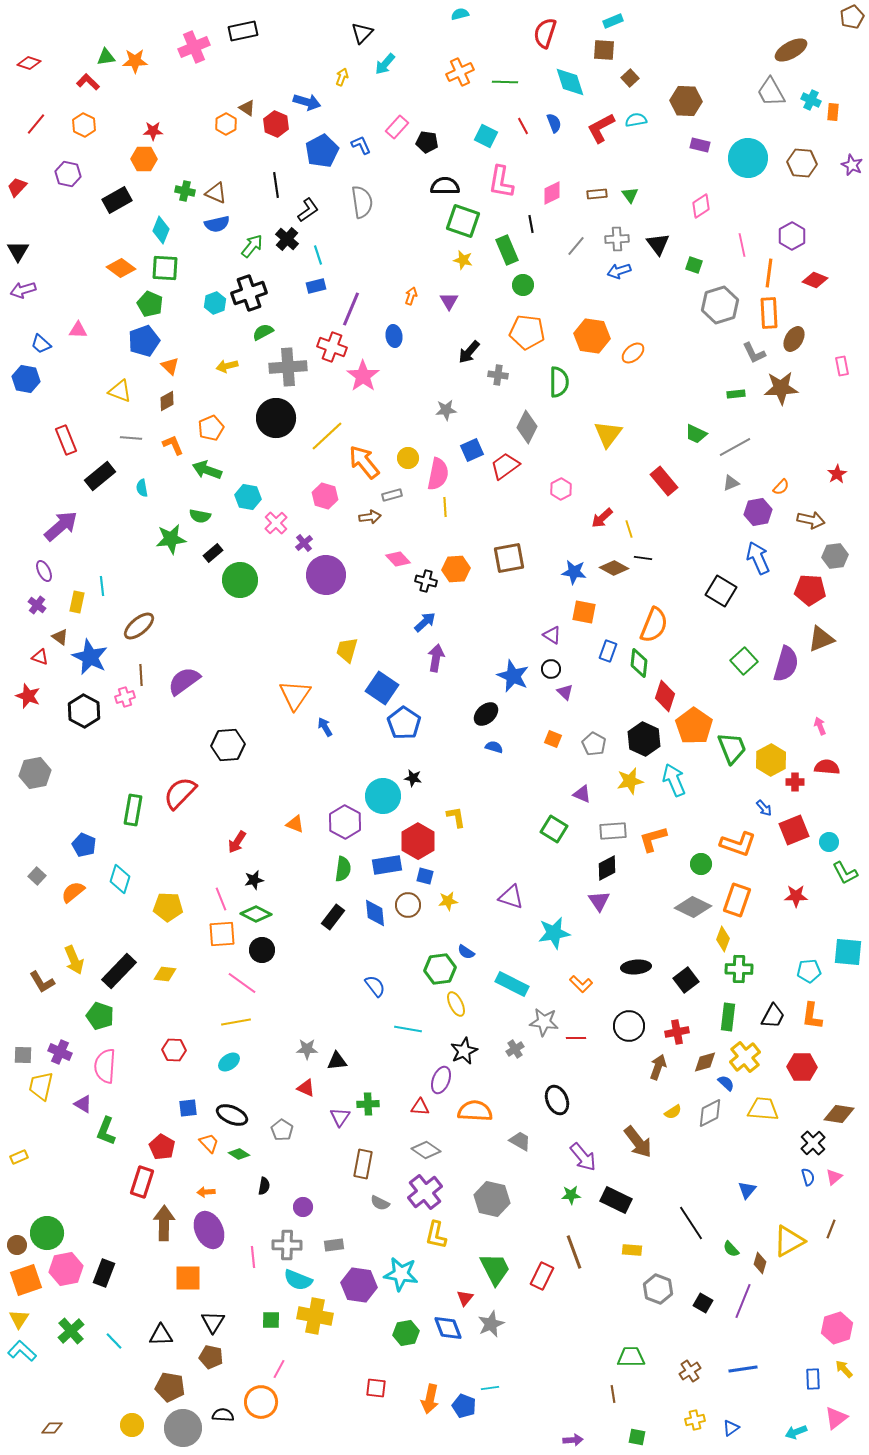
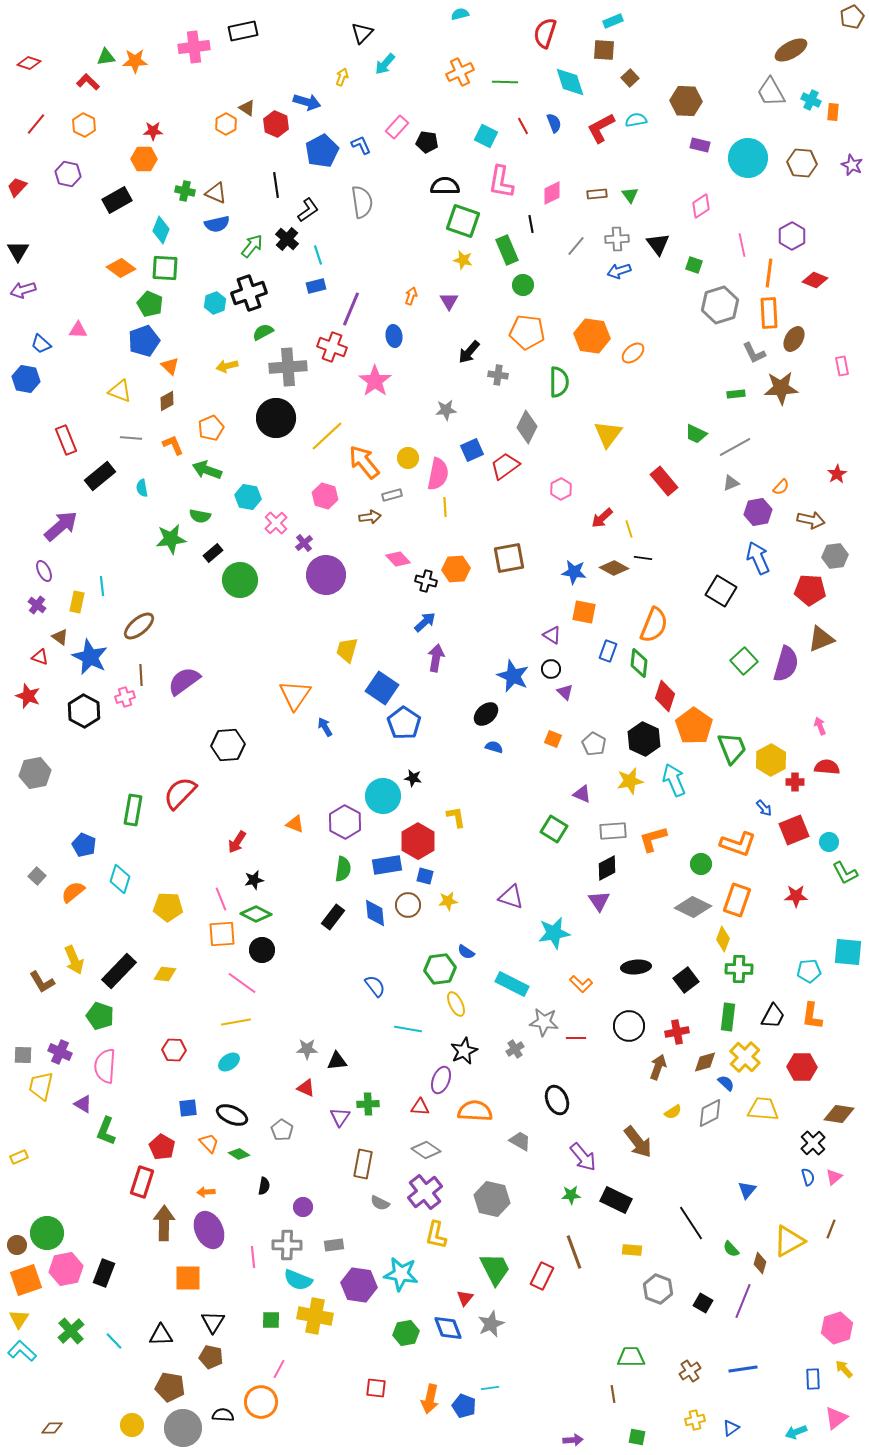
pink cross at (194, 47): rotated 16 degrees clockwise
pink star at (363, 376): moved 12 px right, 5 px down
yellow cross at (745, 1057): rotated 8 degrees counterclockwise
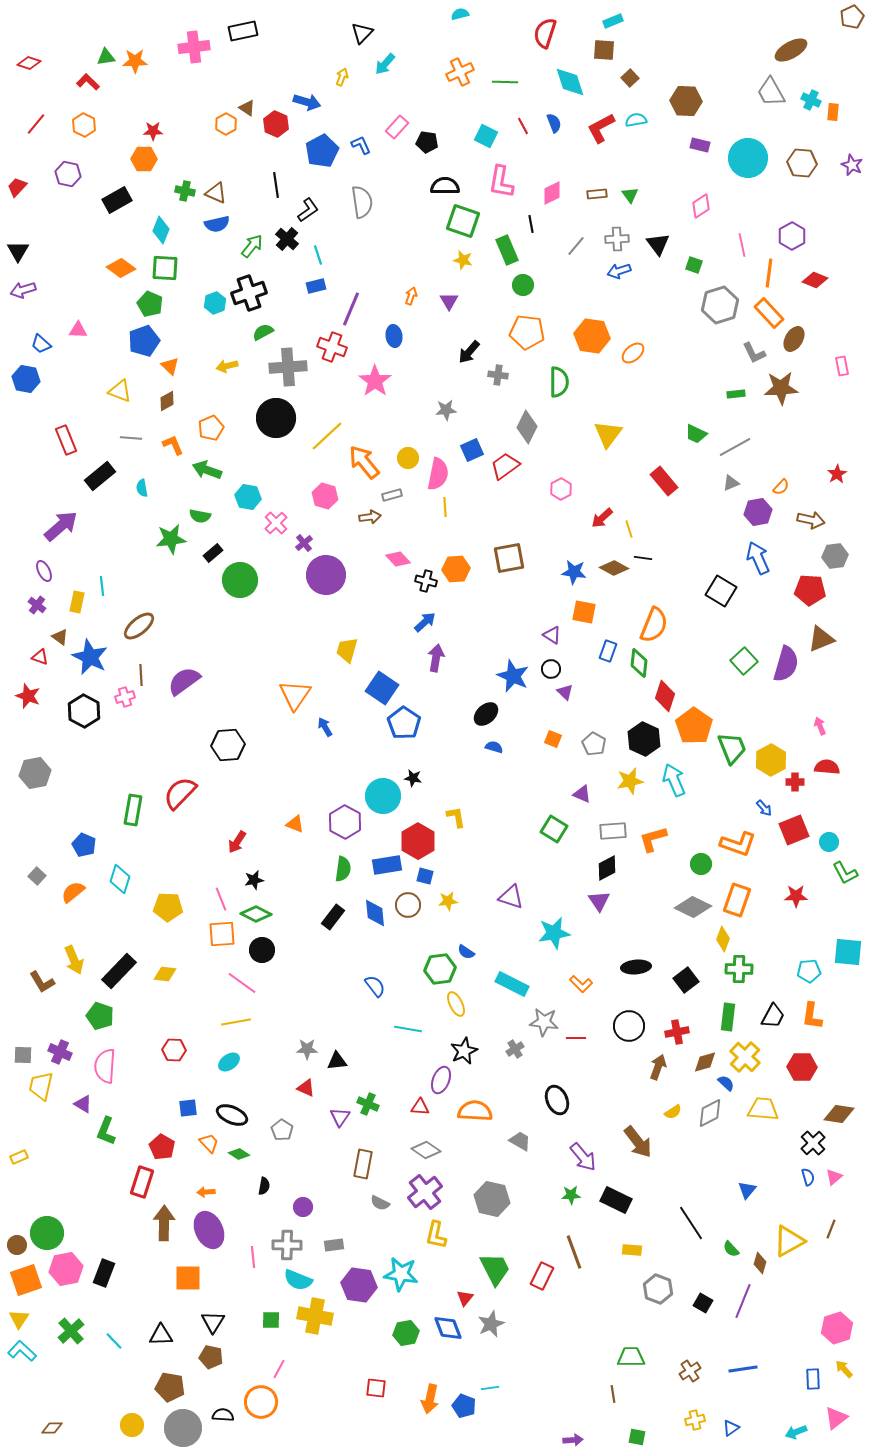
orange rectangle at (769, 313): rotated 40 degrees counterclockwise
green cross at (368, 1104): rotated 25 degrees clockwise
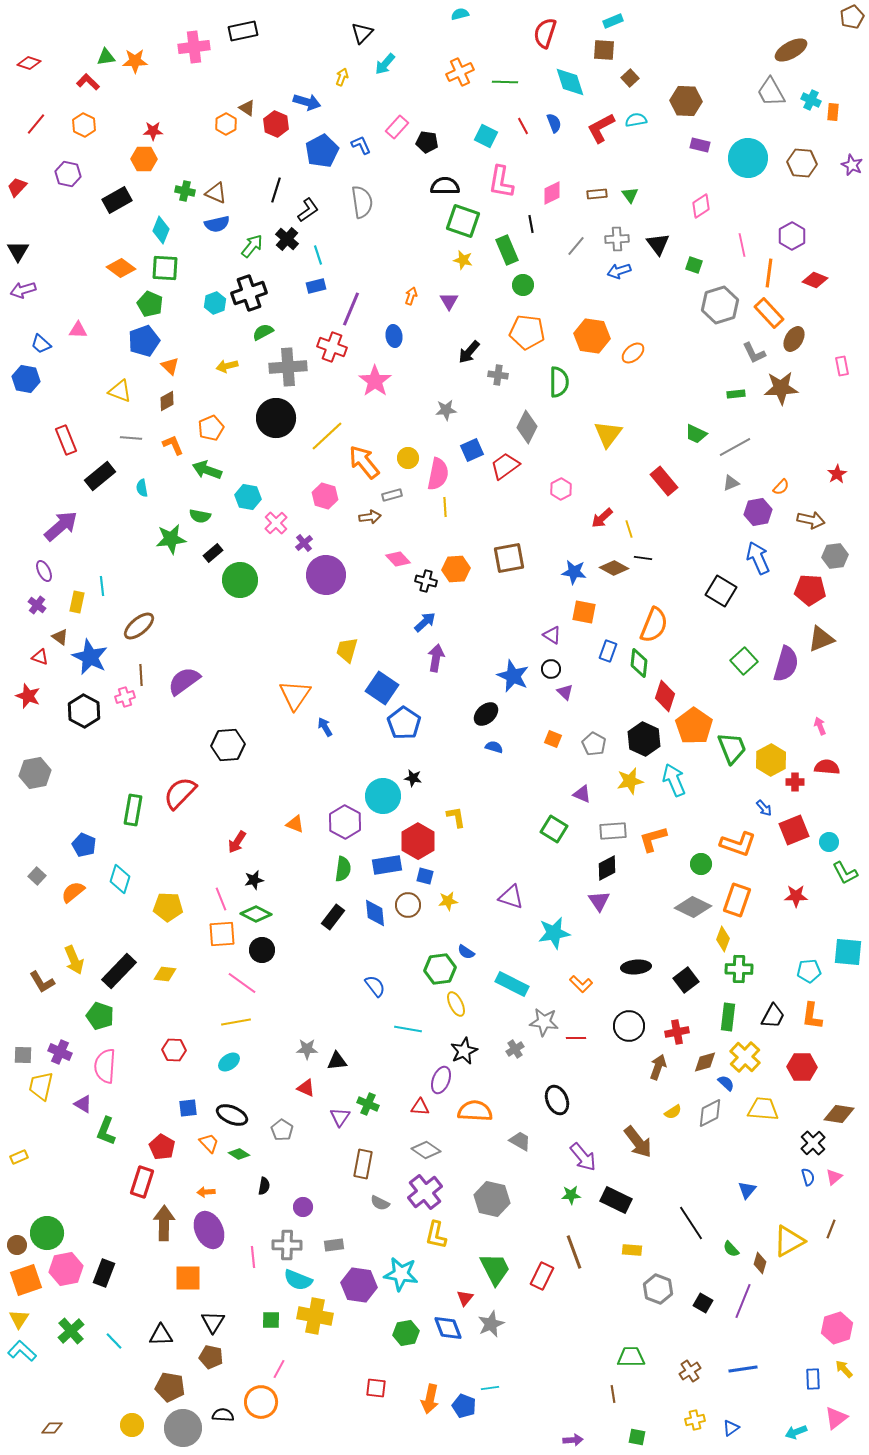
black line at (276, 185): moved 5 px down; rotated 25 degrees clockwise
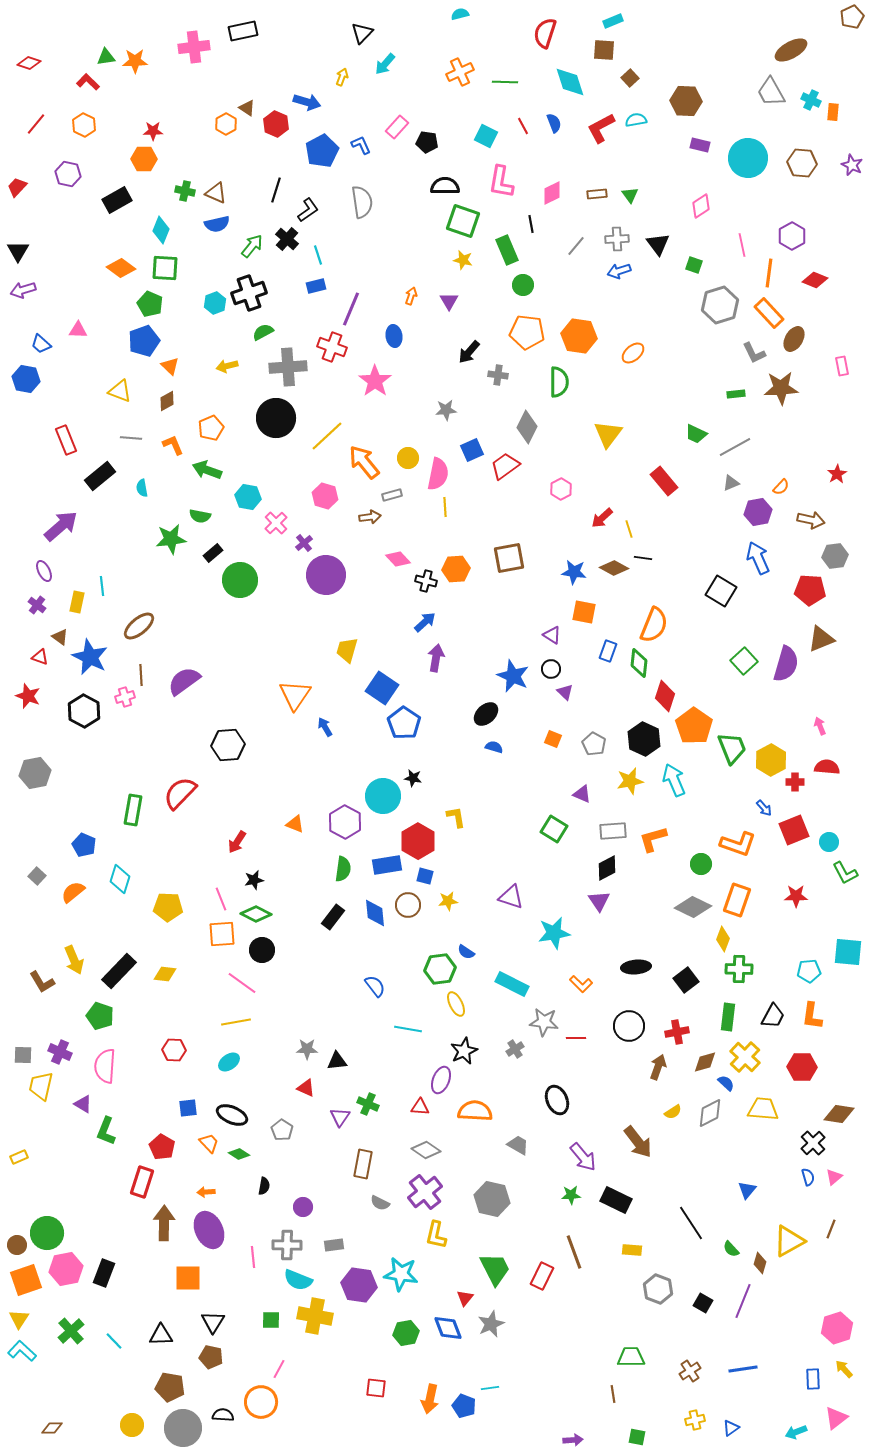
orange hexagon at (592, 336): moved 13 px left
gray trapezoid at (520, 1141): moved 2 px left, 4 px down
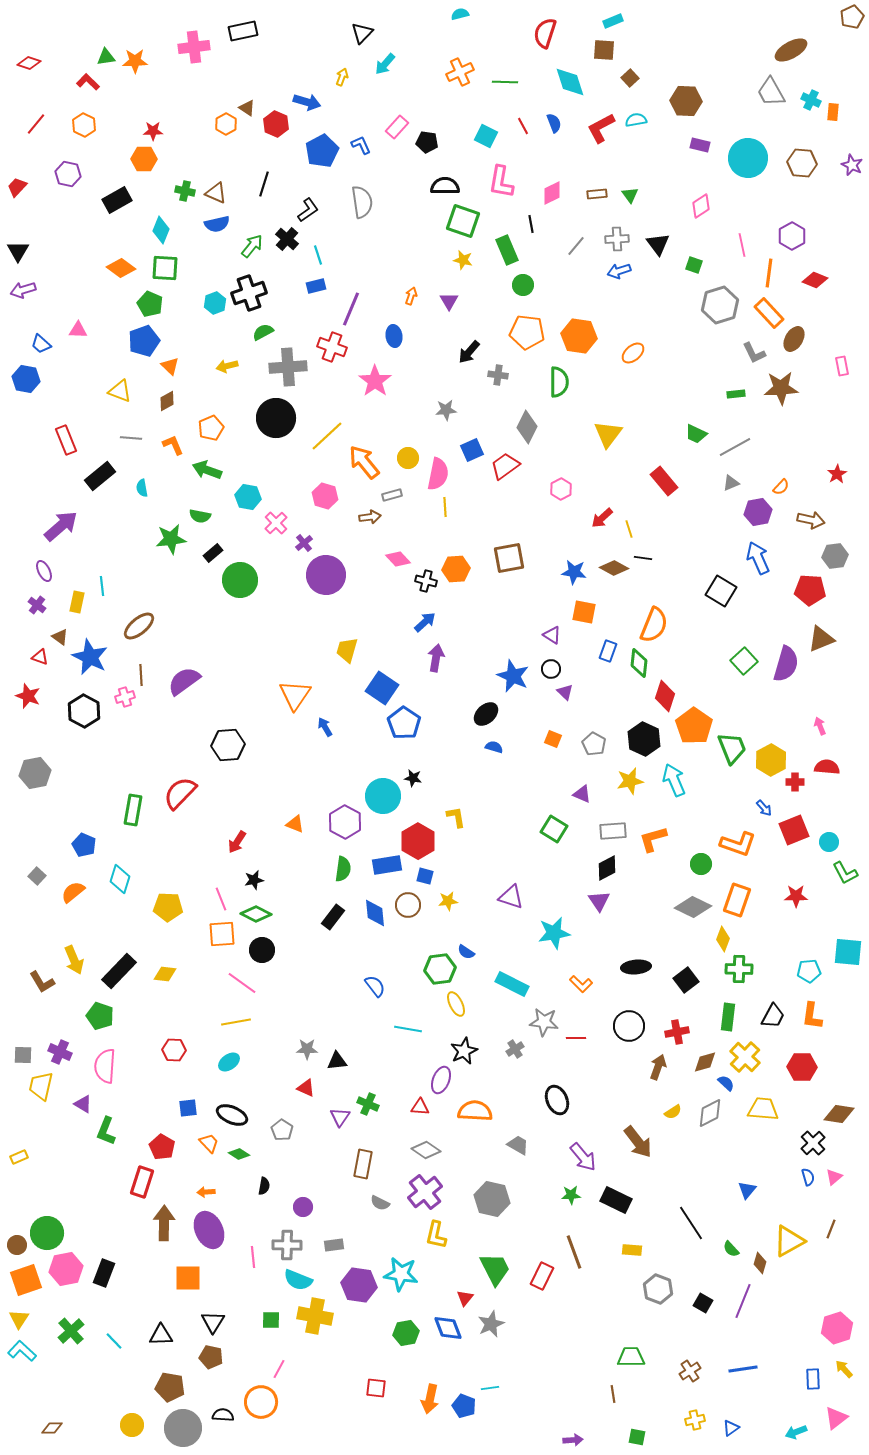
black line at (276, 190): moved 12 px left, 6 px up
